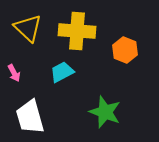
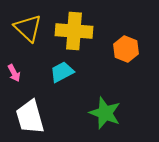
yellow cross: moved 3 px left
orange hexagon: moved 1 px right, 1 px up
green star: moved 1 px down
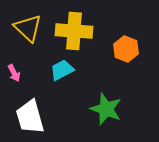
cyan trapezoid: moved 2 px up
green star: moved 1 px right, 4 px up
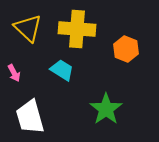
yellow cross: moved 3 px right, 2 px up
cyan trapezoid: rotated 60 degrees clockwise
green star: rotated 16 degrees clockwise
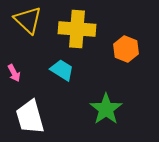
yellow triangle: moved 8 px up
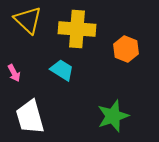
green star: moved 7 px right, 7 px down; rotated 16 degrees clockwise
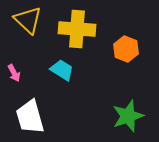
green star: moved 15 px right
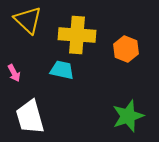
yellow cross: moved 6 px down
cyan trapezoid: rotated 20 degrees counterclockwise
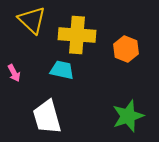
yellow triangle: moved 4 px right
white trapezoid: moved 17 px right
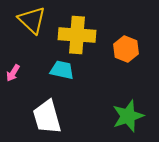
pink arrow: moved 1 px left; rotated 60 degrees clockwise
